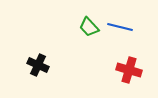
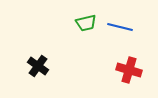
green trapezoid: moved 3 px left, 4 px up; rotated 60 degrees counterclockwise
black cross: moved 1 px down; rotated 10 degrees clockwise
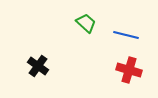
green trapezoid: rotated 125 degrees counterclockwise
blue line: moved 6 px right, 8 px down
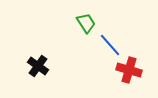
green trapezoid: rotated 15 degrees clockwise
blue line: moved 16 px left, 10 px down; rotated 35 degrees clockwise
